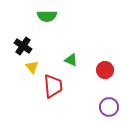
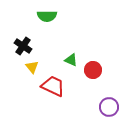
red circle: moved 12 px left
red trapezoid: rotated 60 degrees counterclockwise
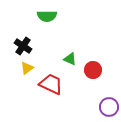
green triangle: moved 1 px left, 1 px up
yellow triangle: moved 5 px left, 1 px down; rotated 32 degrees clockwise
red trapezoid: moved 2 px left, 2 px up
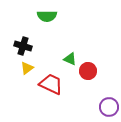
black cross: rotated 18 degrees counterclockwise
red circle: moved 5 px left, 1 px down
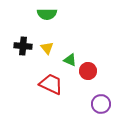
green semicircle: moved 2 px up
black cross: rotated 12 degrees counterclockwise
green triangle: moved 1 px down
yellow triangle: moved 20 px right, 20 px up; rotated 32 degrees counterclockwise
purple circle: moved 8 px left, 3 px up
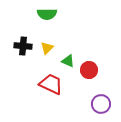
yellow triangle: rotated 24 degrees clockwise
green triangle: moved 2 px left, 1 px down
red circle: moved 1 px right, 1 px up
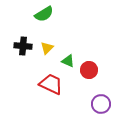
green semicircle: moved 3 px left; rotated 30 degrees counterclockwise
